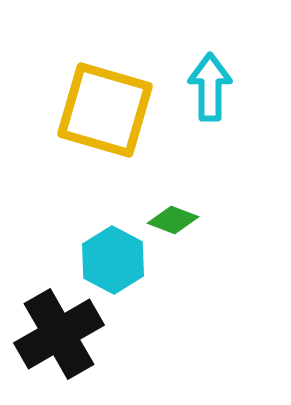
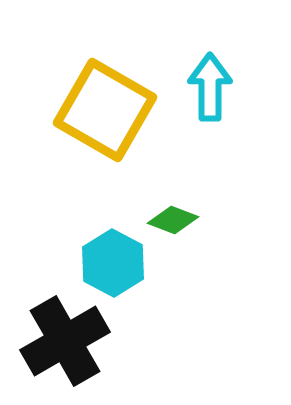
yellow square: rotated 14 degrees clockwise
cyan hexagon: moved 3 px down
black cross: moved 6 px right, 7 px down
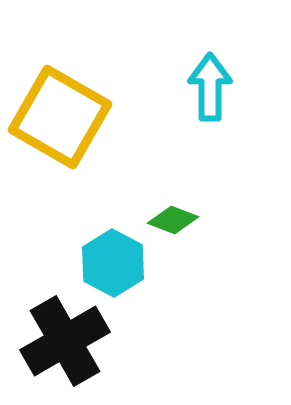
yellow square: moved 45 px left, 7 px down
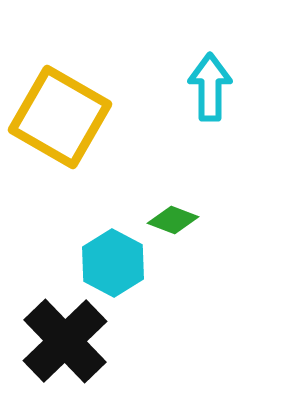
black cross: rotated 14 degrees counterclockwise
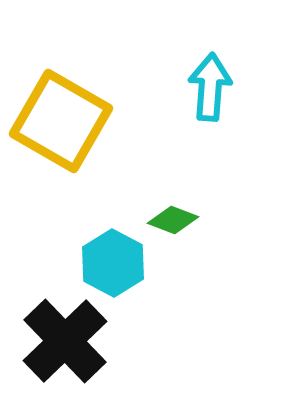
cyan arrow: rotated 4 degrees clockwise
yellow square: moved 1 px right, 4 px down
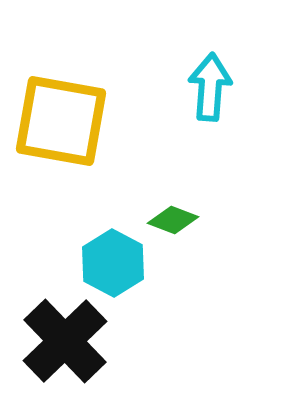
yellow square: rotated 20 degrees counterclockwise
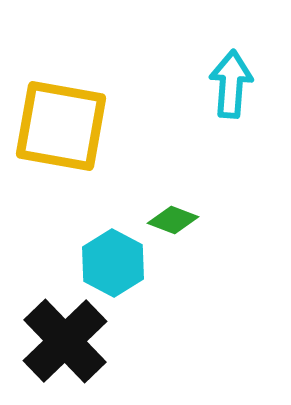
cyan arrow: moved 21 px right, 3 px up
yellow square: moved 5 px down
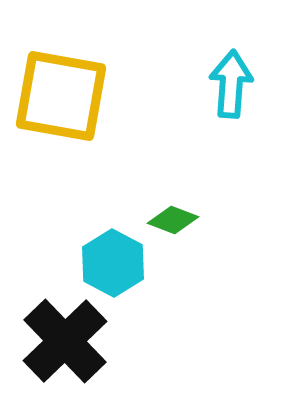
yellow square: moved 30 px up
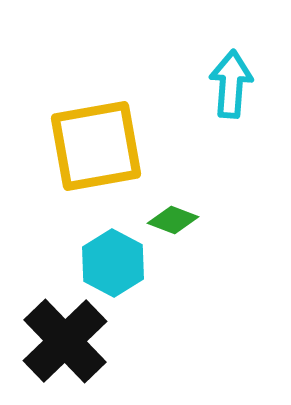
yellow square: moved 35 px right, 50 px down; rotated 20 degrees counterclockwise
